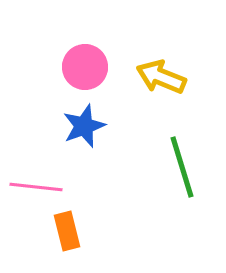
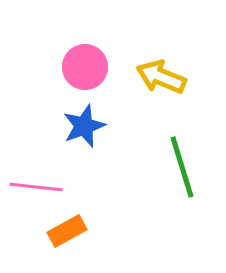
orange rectangle: rotated 75 degrees clockwise
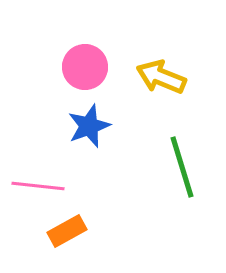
blue star: moved 5 px right
pink line: moved 2 px right, 1 px up
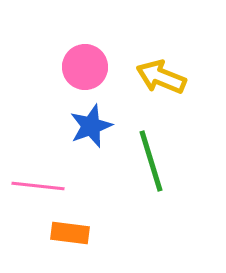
blue star: moved 2 px right
green line: moved 31 px left, 6 px up
orange rectangle: moved 3 px right, 2 px down; rotated 36 degrees clockwise
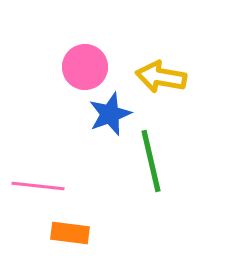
yellow arrow: rotated 12 degrees counterclockwise
blue star: moved 19 px right, 12 px up
green line: rotated 4 degrees clockwise
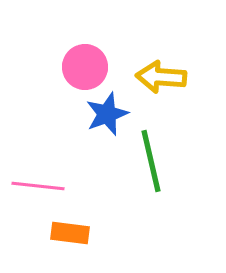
yellow arrow: rotated 6 degrees counterclockwise
blue star: moved 3 px left
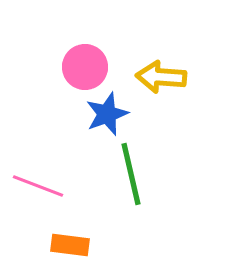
green line: moved 20 px left, 13 px down
pink line: rotated 15 degrees clockwise
orange rectangle: moved 12 px down
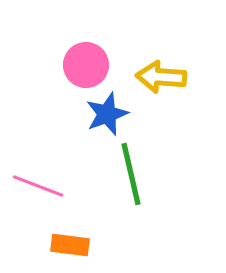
pink circle: moved 1 px right, 2 px up
